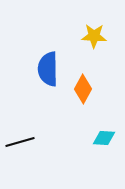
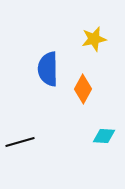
yellow star: moved 3 px down; rotated 15 degrees counterclockwise
cyan diamond: moved 2 px up
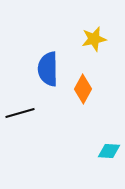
cyan diamond: moved 5 px right, 15 px down
black line: moved 29 px up
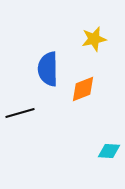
orange diamond: rotated 40 degrees clockwise
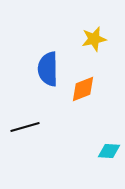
black line: moved 5 px right, 14 px down
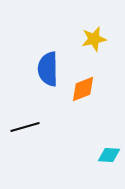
cyan diamond: moved 4 px down
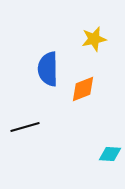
cyan diamond: moved 1 px right, 1 px up
